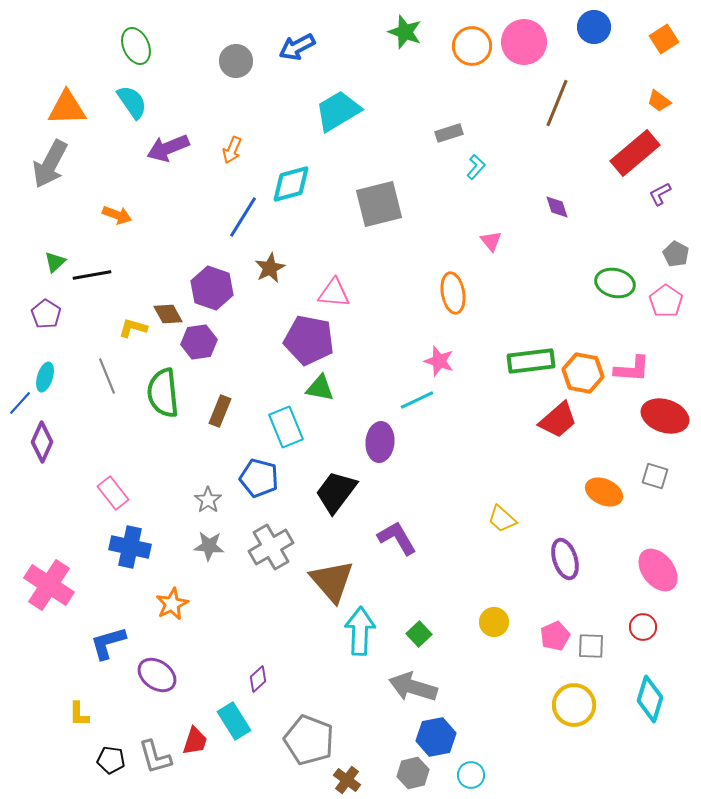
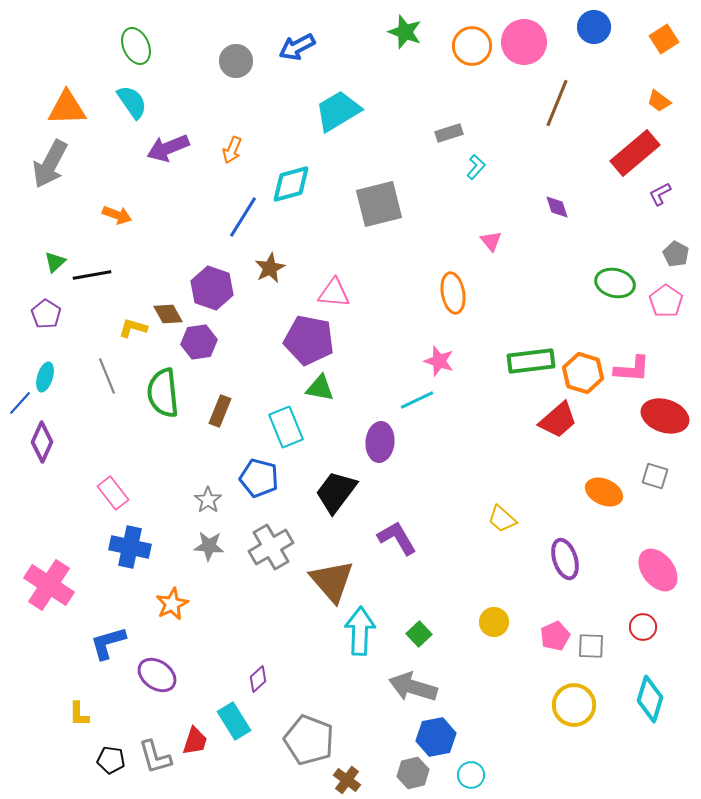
orange hexagon at (583, 373): rotated 6 degrees clockwise
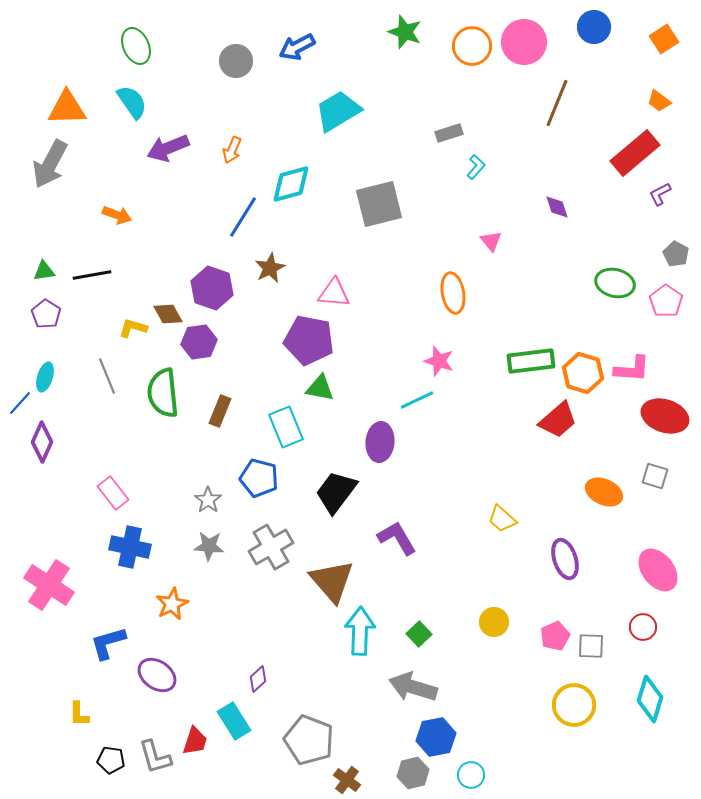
green triangle at (55, 262): moved 11 px left, 9 px down; rotated 35 degrees clockwise
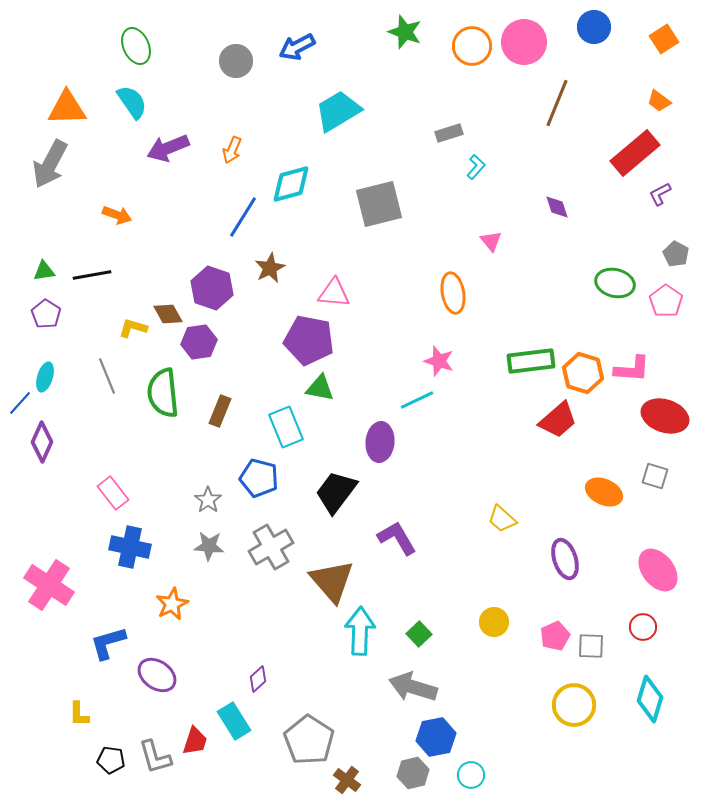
gray pentagon at (309, 740): rotated 12 degrees clockwise
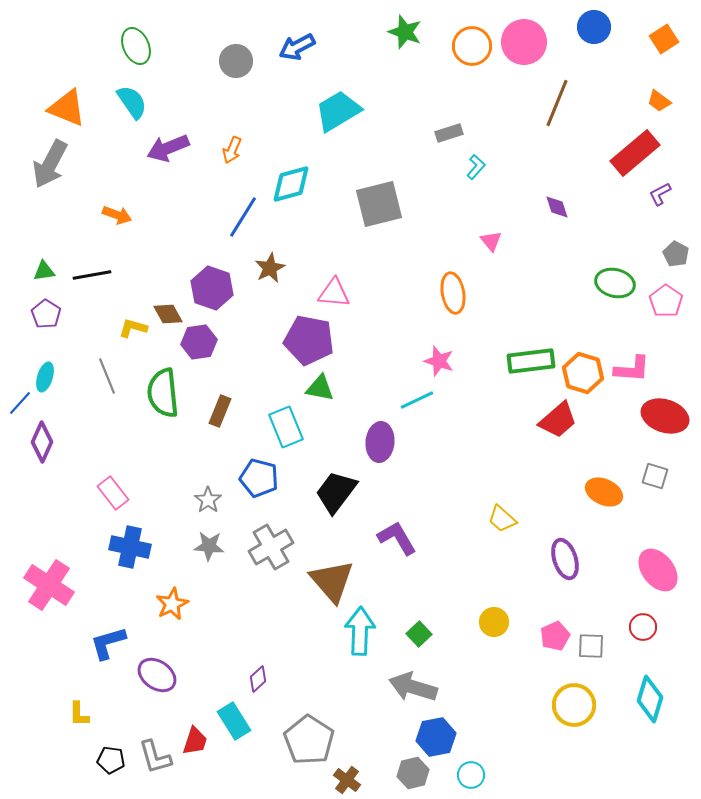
orange triangle at (67, 108): rotated 24 degrees clockwise
